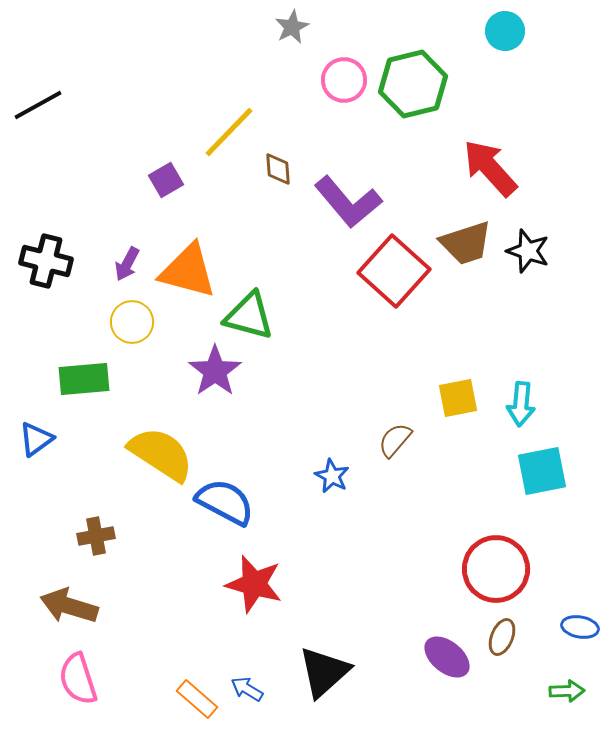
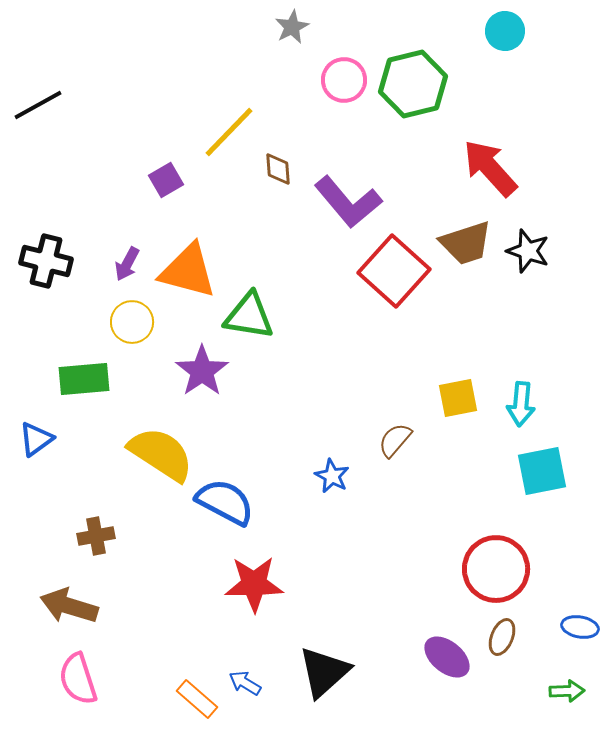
green triangle: rotated 6 degrees counterclockwise
purple star: moved 13 px left
red star: rotated 16 degrees counterclockwise
blue arrow: moved 2 px left, 6 px up
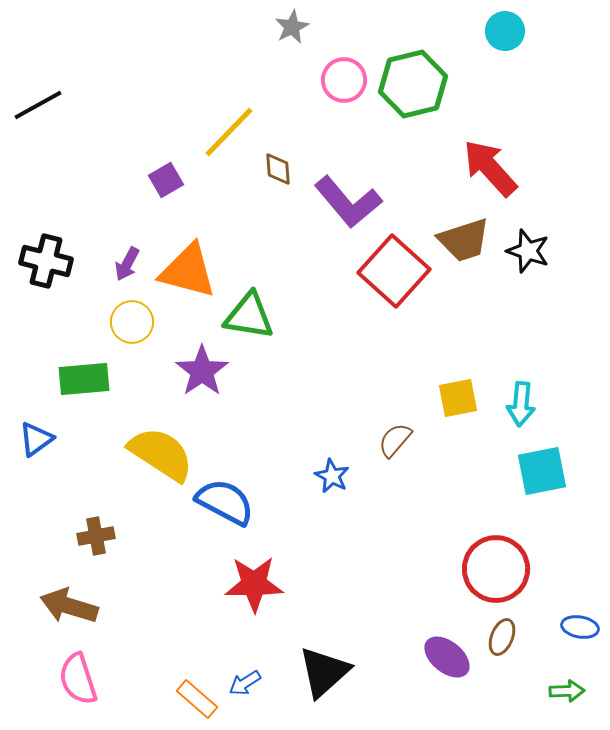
brown trapezoid: moved 2 px left, 3 px up
blue arrow: rotated 64 degrees counterclockwise
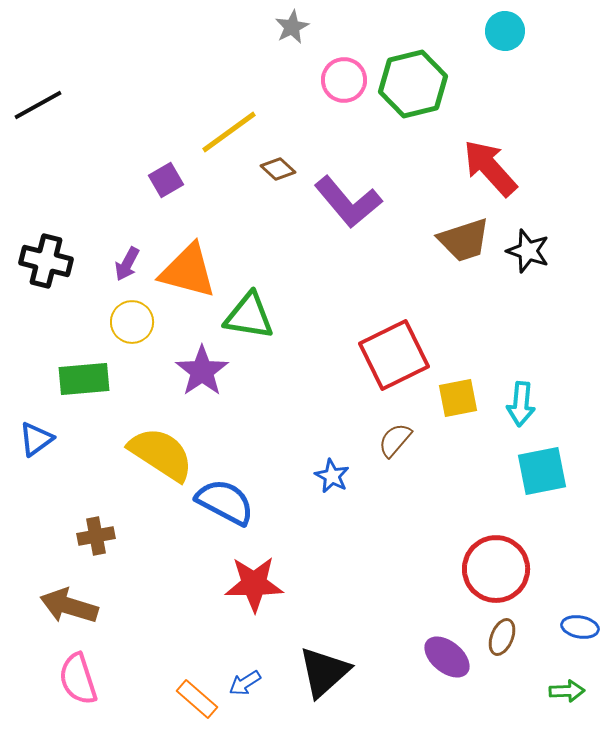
yellow line: rotated 10 degrees clockwise
brown diamond: rotated 44 degrees counterclockwise
red square: moved 84 px down; rotated 22 degrees clockwise
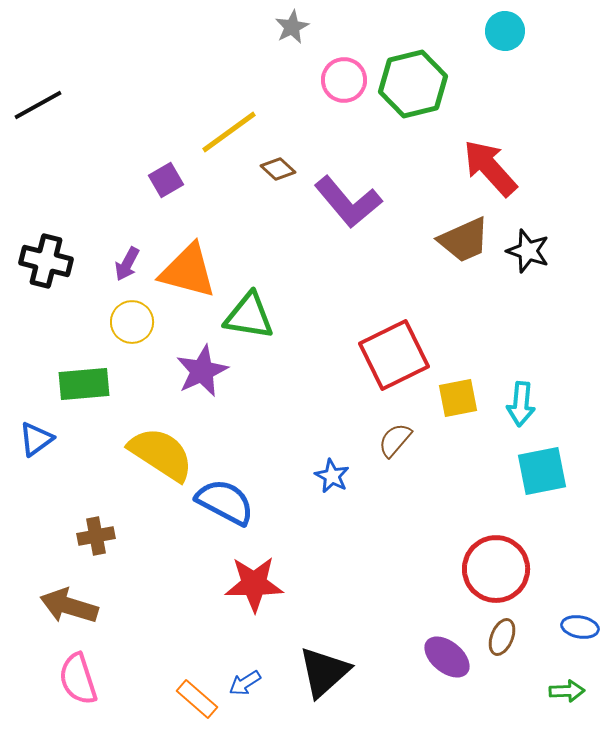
brown trapezoid: rotated 6 degrees counterclockwise
purple star: rotated 10 degrees clockwise
green rectangle: moved 5 px down
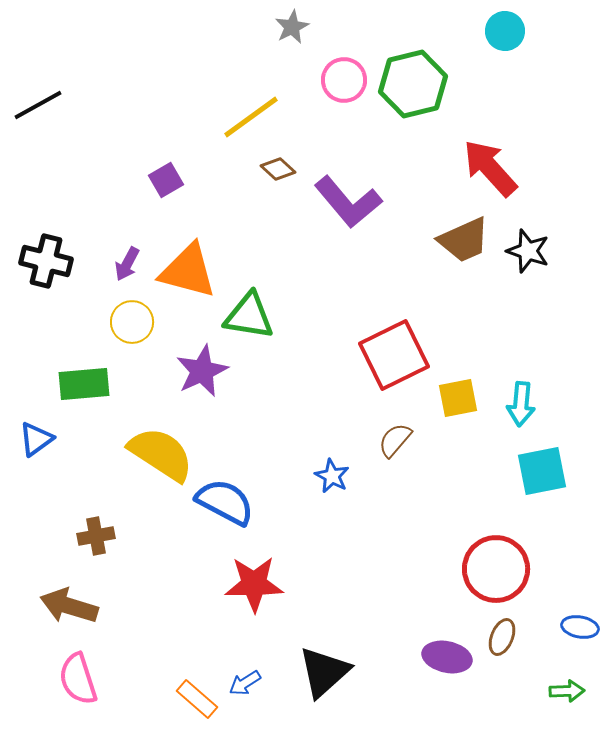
yellow line: moved 22 px right, 15 px up
purple ellipse: rotated 27 degrees counterclockwise
